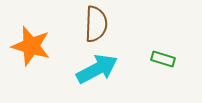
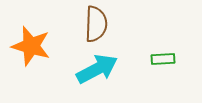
green rectangle: rotated 20 degrees counterclockwise
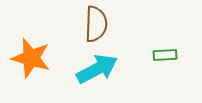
orange star: moved 12 px down
green rectangle: moved 2 px right, 4 px up
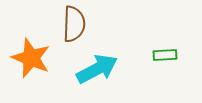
brown semicircle: moved 22 px left
orange star: rotated 6 degrees clockwise
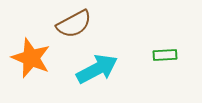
brown semicircle: rotated 60 degrees clockwise
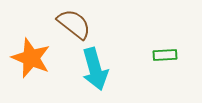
brown semicircle: rotated 114 degrees counterclockwise
cyan arrow: moved 2 px left; rotated 102 degrees clockwise
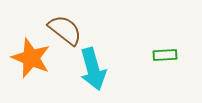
brown semicircle: moved 9 px left, 6 px down
cyan arrow: moved 2 px left
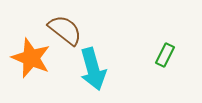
green rectangle: rotated 60 degrees counterclockwise
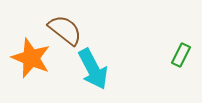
green rectangle: moved 16 px right
cyan arrow: rotated 12 degrees counterclockwise
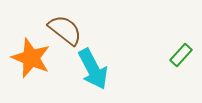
green rectangle: rotated 15 degrees clockwise
